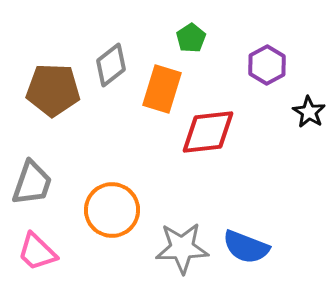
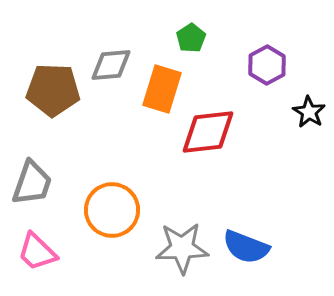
gray diamond: rotated 33 degrees clockwise
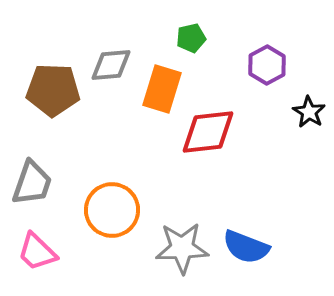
green pentagon: rotated 20 degrees clockwise
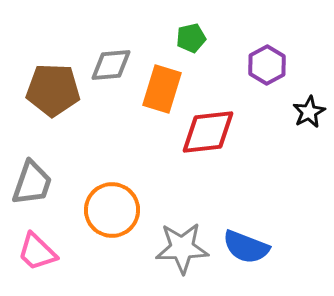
black star: rotated 12 degrees clockwise
